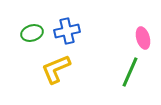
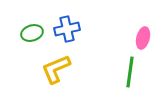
blue cross: moved 2 px up
pink ellipse: rotated 30 degrees clockwise
green line: rotated 16 degrees counterclockwise
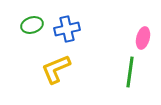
green ellipse: moved 8 px up
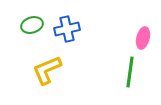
yellow L-shape: moved 9 px left, 1 px down
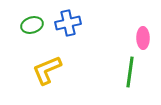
blue cross: moved 1 px right, 6 px up
pink ellipse: rotated 15 degrees counterclockwise
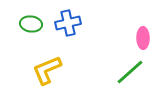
green ellipse: moved 1 px left, 1 px up; rotated 25 degrees clockwise
green line: rotated 40 degrees clockwise
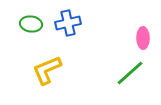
green line: moved 1 px down
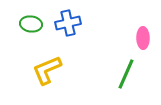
green line: moved 4 px left, 1 px down; rotated 24 degrees counterclockwise
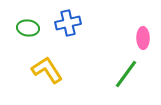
green ellipse: moved 3 px left, 4 px down
yellow L-shape: rotated 80 degrees clockwise
green line: rotated 12 degrees clockwise
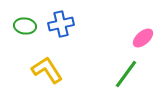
blue cross: moved 7 px left, 1 px down
green ellipse: moved 3 px left, 2 px up
pink ellipse: rotated 50 degrees clockwise
